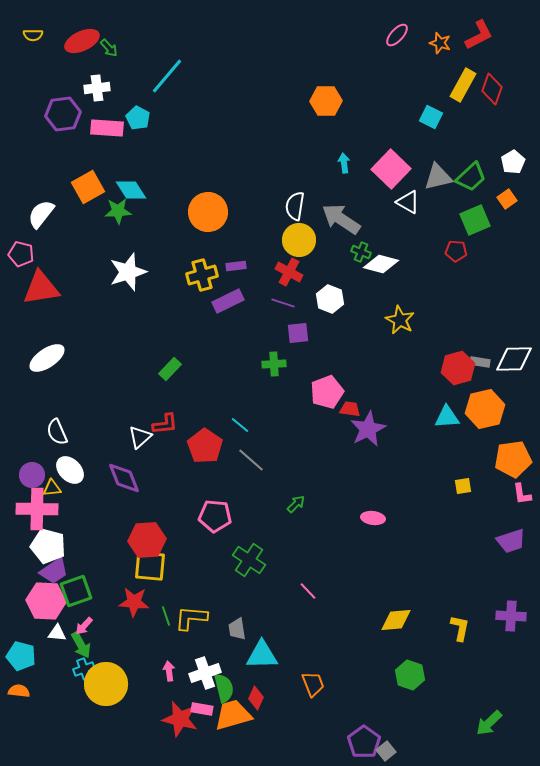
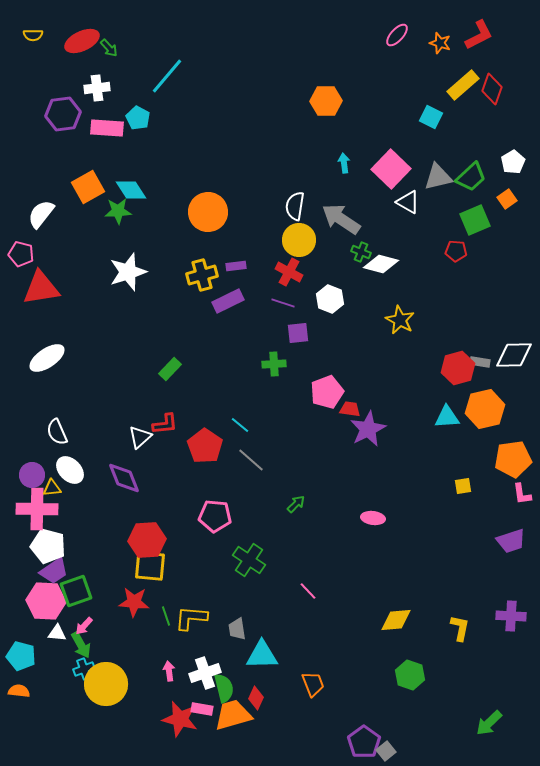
yellow rectangle at (463, 85): rotated 20 degrees clockwise
white diamond at (514, 359): moved 4 px up
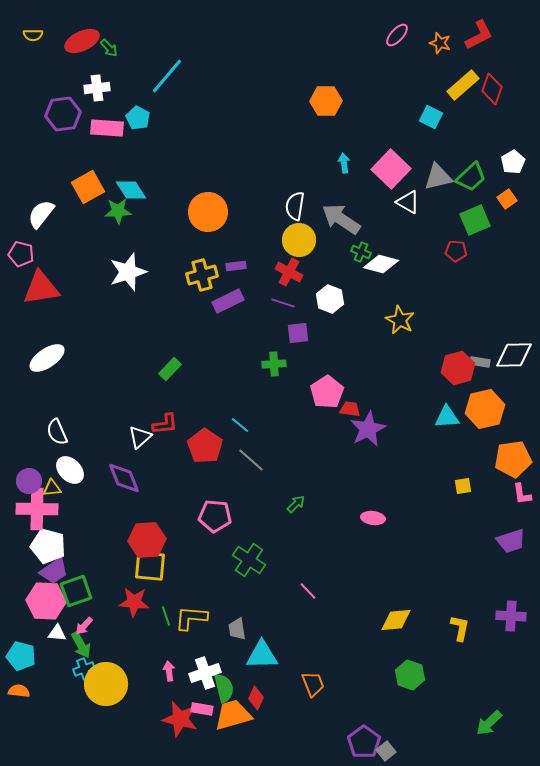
pink pentagon at (327, 392): rotated 12 degrees counterclockwise
purple circle at (32, 475): moved 3 px left, 6 px down
